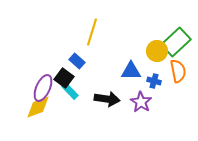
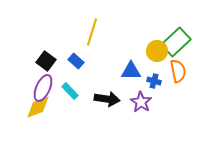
blue rectangle: moved 1 px left
black square: moved 18 px left, 17 px up
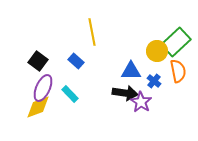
yellow line: rotated 28 degrees counterclockwise
black square: moved 8 px left
blue cross: rotated 24 degrees clockwise
cyan rectangle: moved 3 px down
black arrow: moved 18 px right, 6 px up
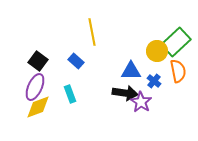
purple ellipse: moved 8 px left, 1 px up
cyan rectangle: rotated 24 degrees clockwise
